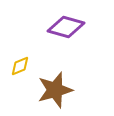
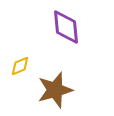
purple diamond: rotated 69 degrees clockwise
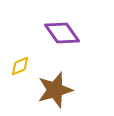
purple diamond: moved 4 px left, 6 px down; rotated 30 degrees counterclockwise
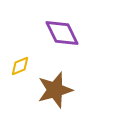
purple diamond: rotated 9 degrees clockwise
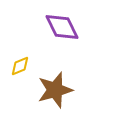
purple diamond: moved 6 px up
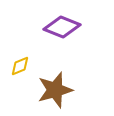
purple diamond: rotated 42 degrees counterclockwise
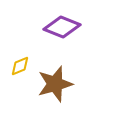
brown star: moved 6 px up
